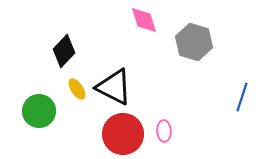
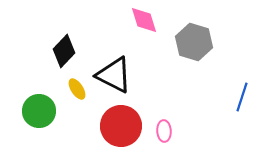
black triangle: moved 12 px up
red circle: moved 2 px left, 8 px up
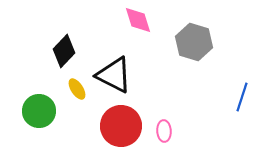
pink diamond: moved 6 px left
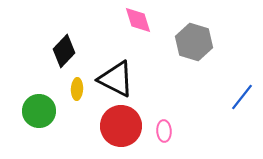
black triangle: moved 2 px right, 4 px down
yellow ellipse: rotated 35 degrees clockwise
blue line: rotated 20 degrees clockwise
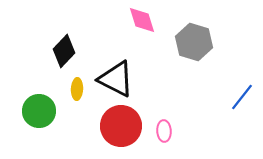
pink diamond: moved 4 px right
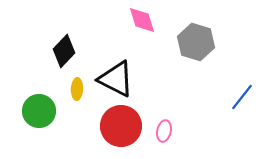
gray hexagon: moved 2 px right
pink ellipse: rotated 15 degrees clockwise
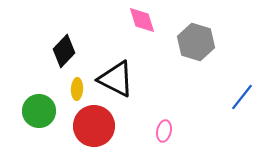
red circle: moved 27 px left
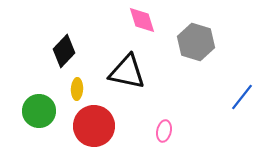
black triangle: moved 11 px right, 7 px up; rotated 15 degrees counterclockwise
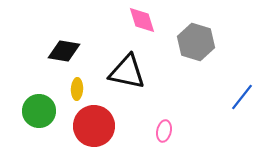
black diamond: rotated 56 degrees clockwise
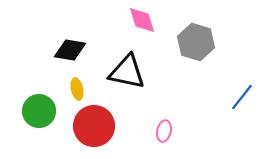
black diamond: moved 6 px right, 1 px up
yellow ellipse: rotated 15 degrees counterclockwise
